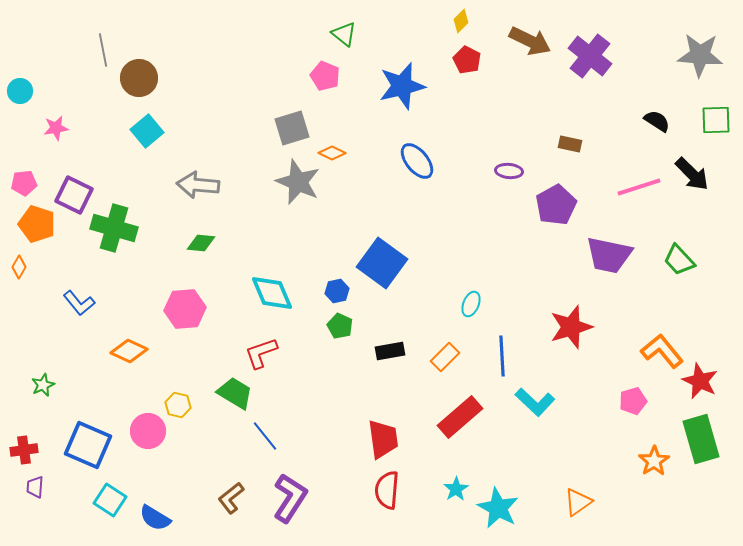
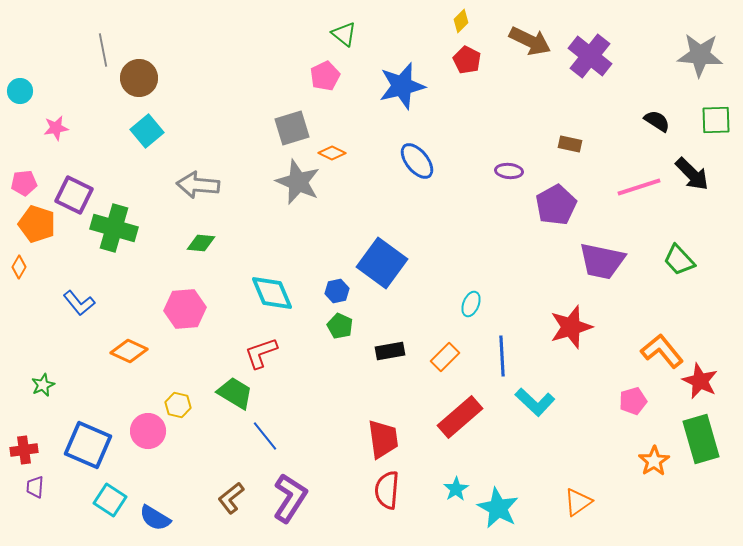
pink pentagon at (325, 76): rotated 24 degrees clockwise
purple trapezoid at (609, 255): moved 7 px left, 6 px down
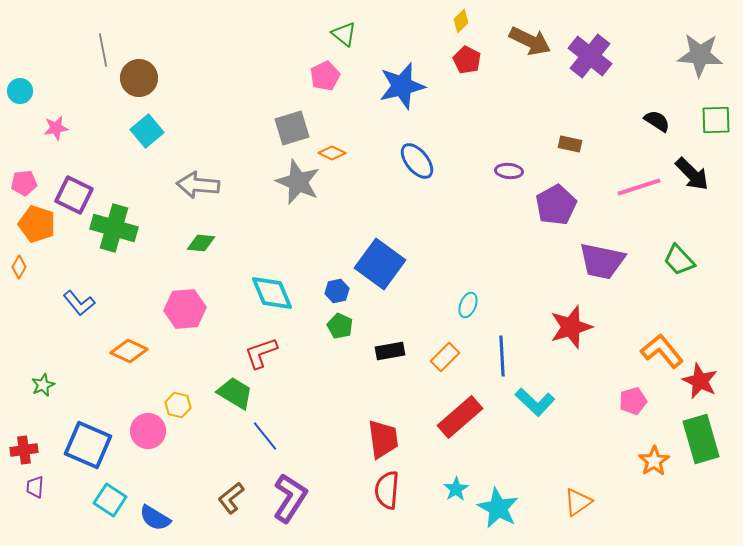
blue square at (382, 263): moved 2 px left, 1 px down
cyan ellipse at (471, 304): moved 3 px left, 1 px down
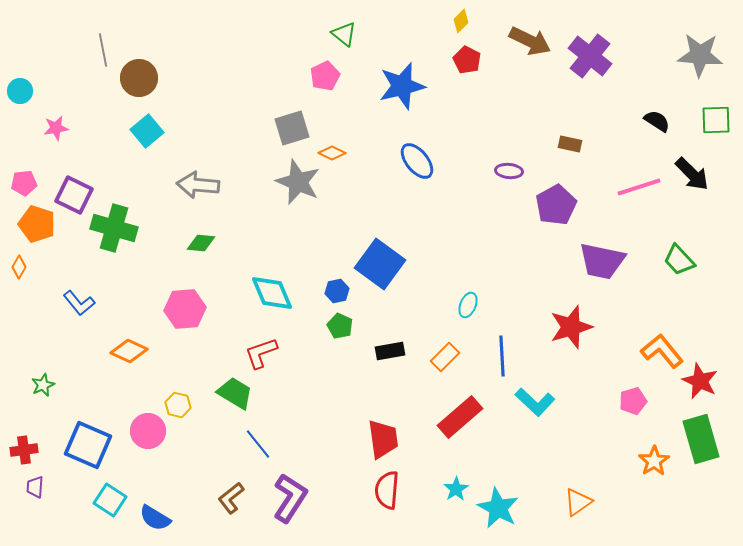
blue line at (265, 436): moved 7 px left, 8 px down
